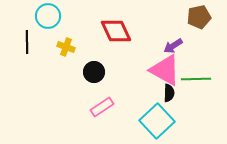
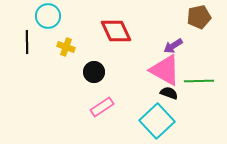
green line: moved 3 px right, 2 px down
black semicircle: rotated 72 degrees counterclockwise
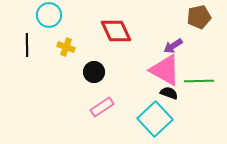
cyan circle: moved 1 px right, 1 px up
black line: moved 3 px down
cyan square: moved 2 px left, 2 px up
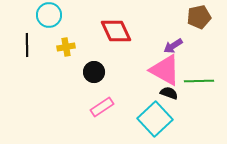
yellow cross: rotated 30 degrees counterclockwise
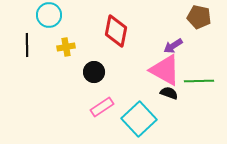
brown pentagon: rotated 25 degrees clockwise
red diamond: rotated 36 degrees clockwise
cyan square: moved 16 px left
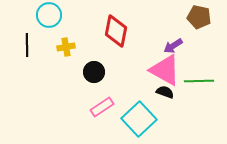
black semicircle: moved 4 px left, 1 px up
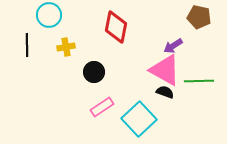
red diamond: moved 4 px up
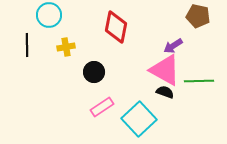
brown pentagon: moved 1 px left, 1 px up
